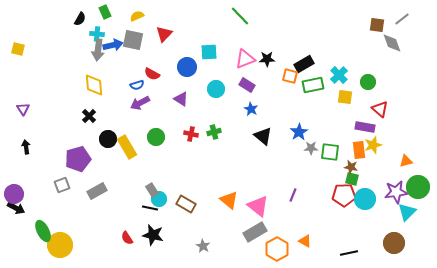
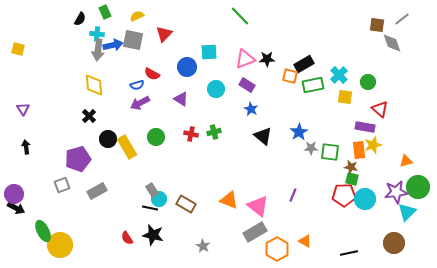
orange triangle at (229, 200): rotated 18 degrees counterclockwise
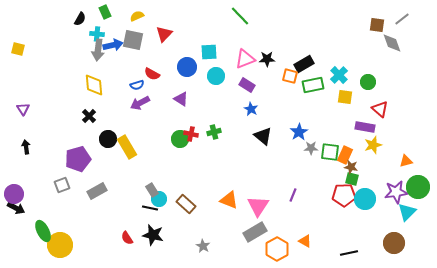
cyan circle at (216, 89): moved 13 px up
green circle at (156, 137): moved 24 px right, 2 px down
orange rectangle at (359, 150): moved 14 px left, 5 px down; rotated 30 degrees clockwise
brown rectangle at (186, 204): rotated 12 degrees clockwise
pink triangle at (258, 206): rotated 25 degrees clockwise
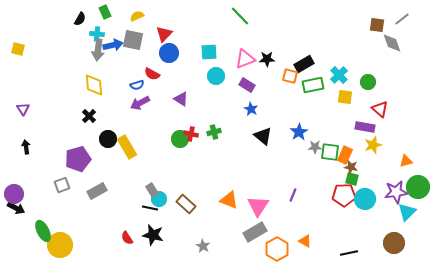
blue circle at (187, 67): moved 18 px left, 14 px up
gray star at (311, 148): moved 4 px right, 1 px up
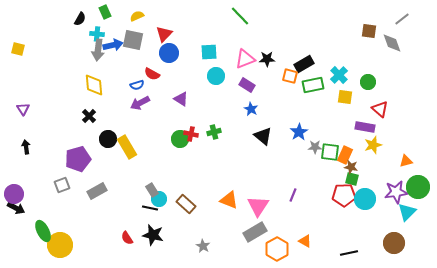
brown square at (377, 25): moved 8 px left, 6 px down
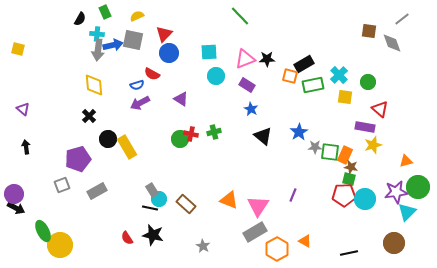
purple triangle at (23, 109): rotated 16 degrees counterclockwise
green square at (352, 179): moved 3 px left
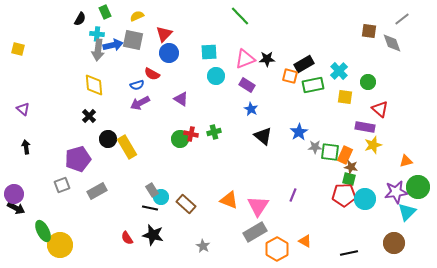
cyan cross at (339, 75): moved 4 px up
cyan circle at (159, 199): moved 2 px right, 2 px up
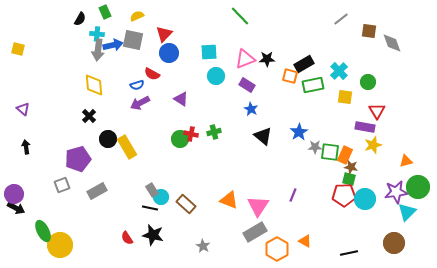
gray line at (402, 19): moved 61 px left
red triangle at (380, 109): moved 3 px left, 2 px down; rotated 18 degrees clockwise
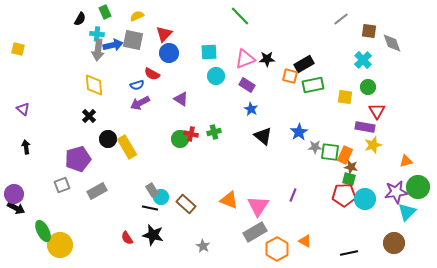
cyan cross at (339, 71): moved 24 px right, 11 px up
green circle at (368, 82): moved 5 px down
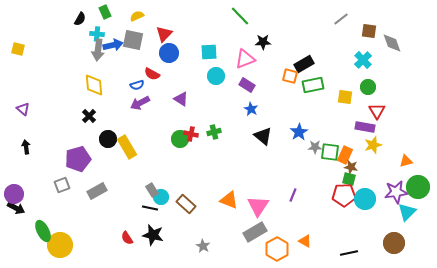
black star at (267, 59): moved 4 px left, 17 px up
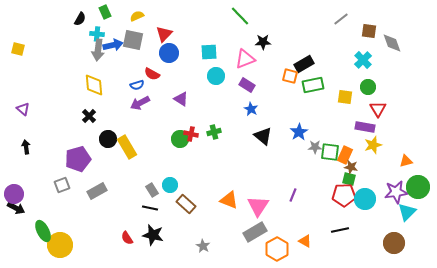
red triangle at (377, 111): moved 1 px right, 2 px up
cyan circle at (161, 197): moved 9 px right, 12 px up
black line at (349, 253): moved 9 px left, 23 px up
